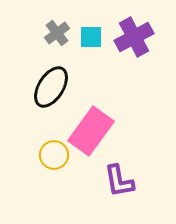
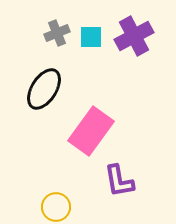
gray cross: rotated 15 degrees clockwise
purple cross: moved 1 px up
black ellipse: moved 7 px left, 2 px down
yellow circle: moved 2 px right, 52 px down
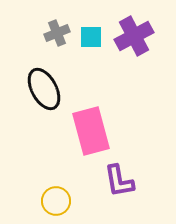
black ellipse: rotated 60 degrees counterclockwise
pink rectangle: rotated 51 degrees counterclockwise
yellow circle: moved 6 px up
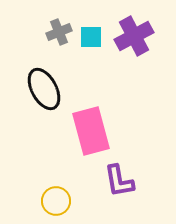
gray cross: moved 2 px right, 1 px up
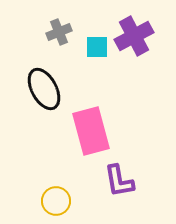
cyan square: moved 6 px right, 10 px down
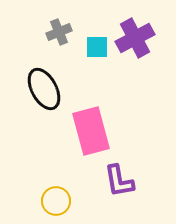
purple cross: moved 1 px right, 2 px down
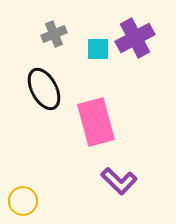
gray cross: moved 5 px left, 2 px down
cyan square: moved 1 px right, 2 px down
pink rectangle: moved 5 px right, 9 px up
purple L-shape: rotated 36 degrees counterclockwise
yellow circle: moved 33 px left
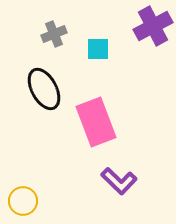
purple cross: moved 18 px right, 12 px up
pink rectangle: rotated 6 degrees counterclockwise
